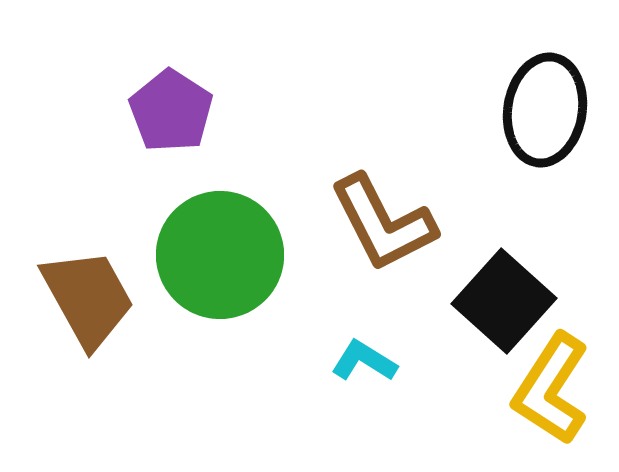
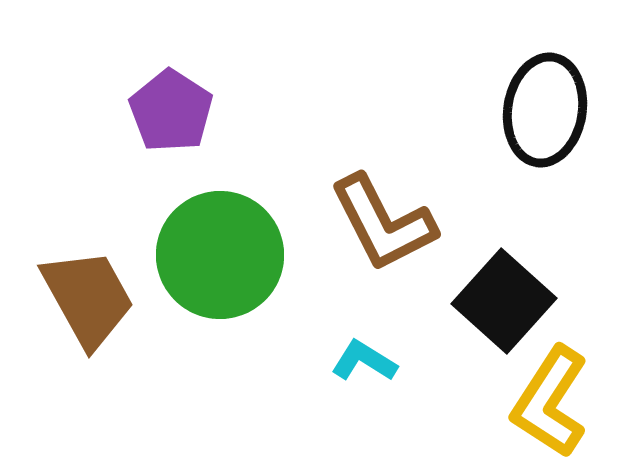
yellow L-shape: moved 1 px left, 13 px down
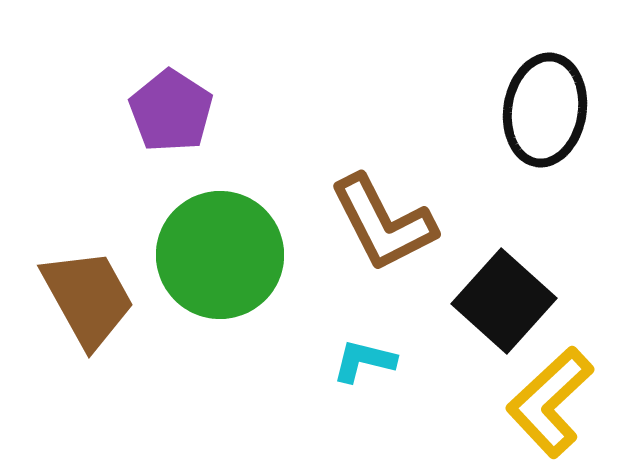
cyan L-shape: rotated 18 degrees counterclockwise
yellow L-shape: rotated 14 degrees clockwise
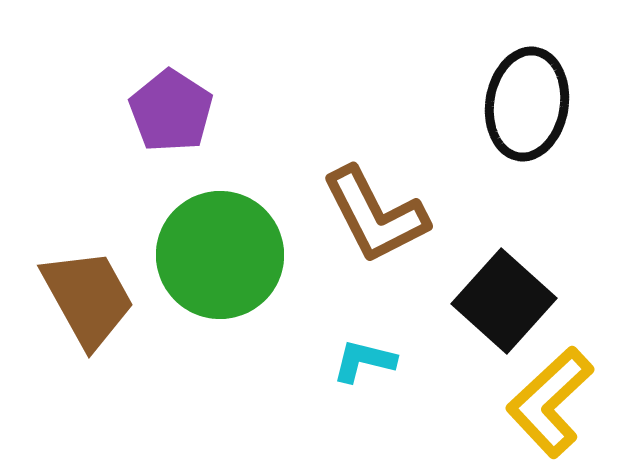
black ellipse: moved 18 px left, 6 px up
brown L-shape: moved 8 px left, 8 px up
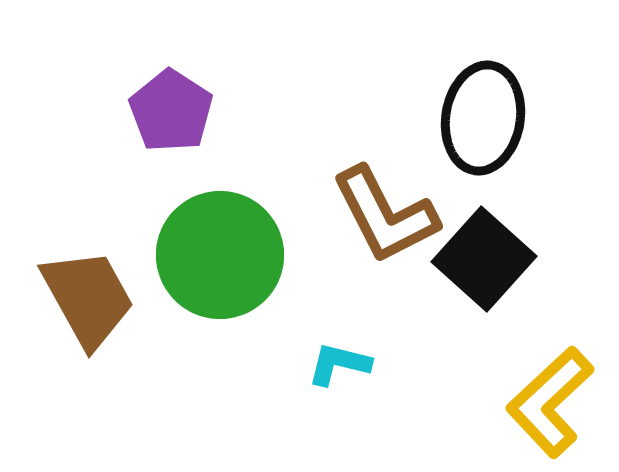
black ellipse: moved 44 px left, 14 px down
brown L-shape: moved 10 px right
black square: moved 20 px left, 42 px up
cyan L-shape: moved 25 px left, 3 px down
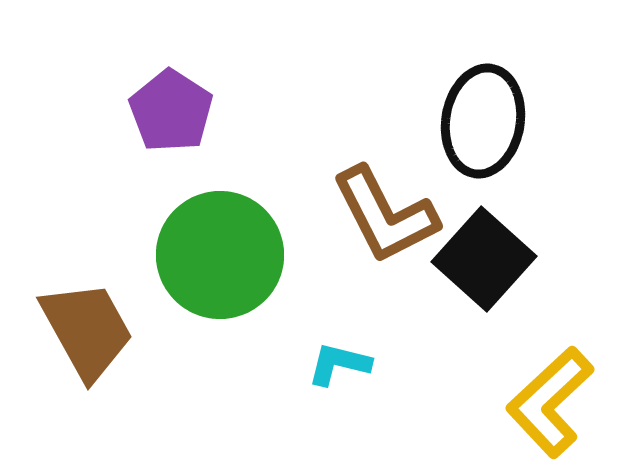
black ellipse: moved 3 px down
brown trapezoid: moved 1 px left, 32 px down
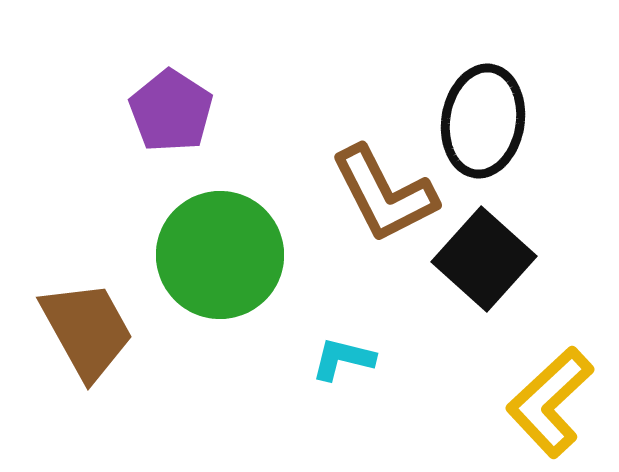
brown L-shape: moved 1 px left, 21 px up
cyan L-shape: moved 4 px right, 5 px up
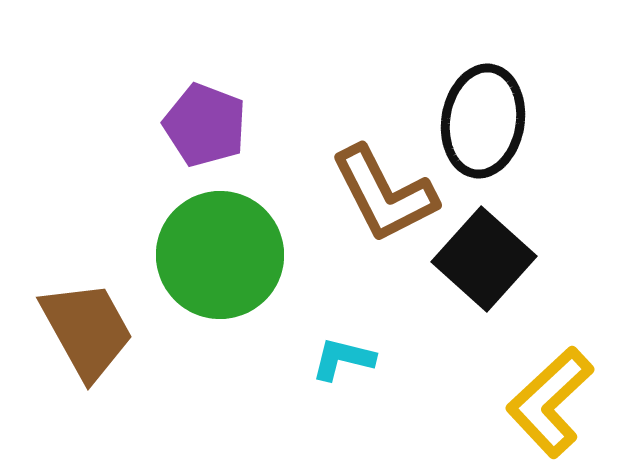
purple pentagon: moved 34 px right, 14 px down; rotated 12 degrees counterclockwise
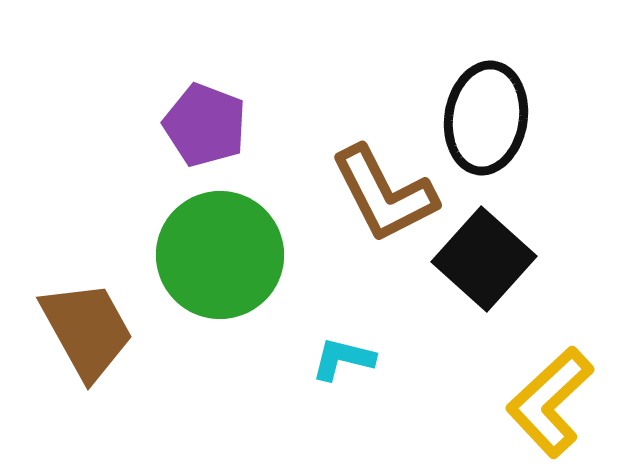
black ellipse: moved 3 px right, 3 px up
